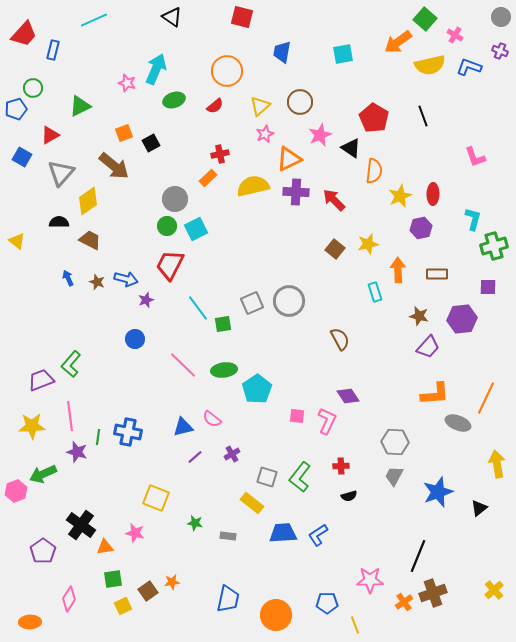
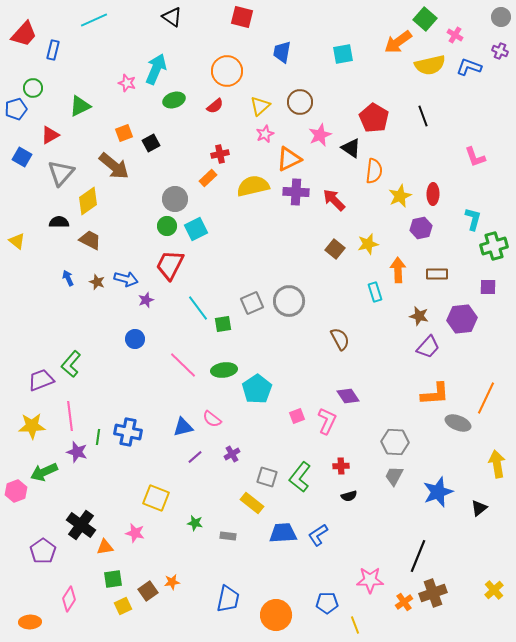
pink square at (297, 416): rotated 28 degrees counterclockwise
green arrow at (43, 474): moved 1 px right, 2 px up
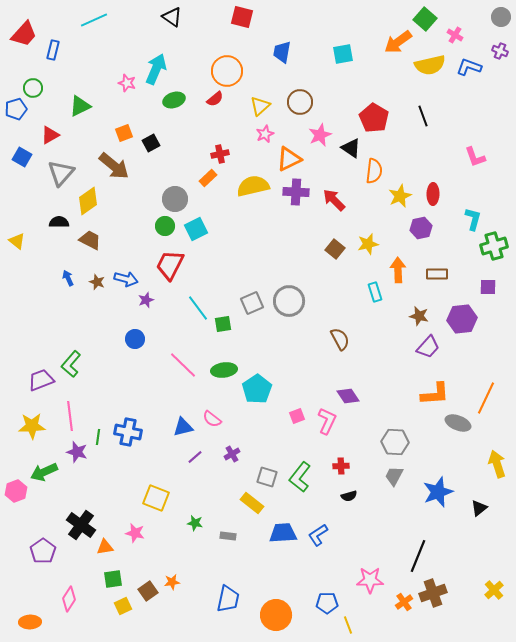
red semicircle at (215, 106): moved 7 px up
green circle at (167, 226): moved 2 px left
yellow arrow at (497, 464): rotated 8 degrees counterclockwise
yellow line at (355, 625): moved 7 px left
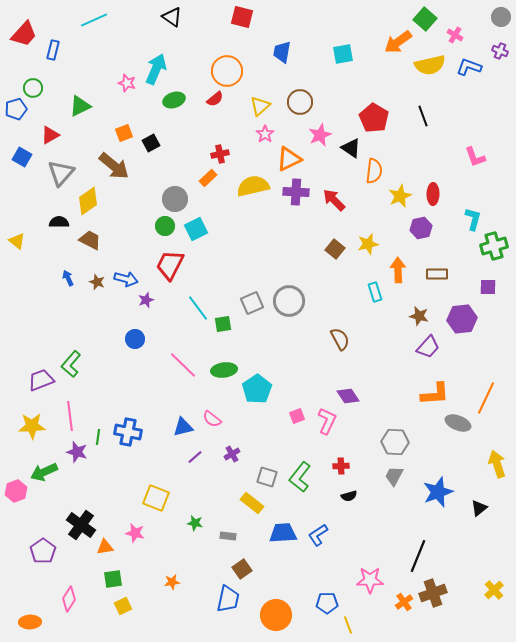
pink star at (265, 134): rotated 12 degrees counterclockwise
brown square at (148, 591): moved 94 px right, 22 px up
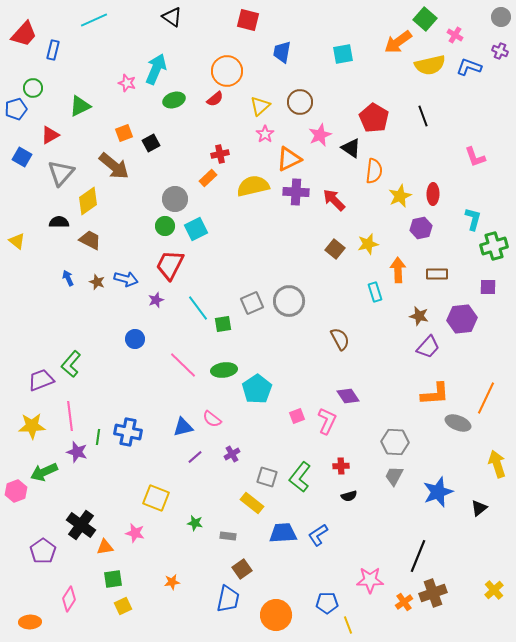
red square at (242, 17): moved 6 px right, 3 px down
purple star at (146, 300): moved 10 px right
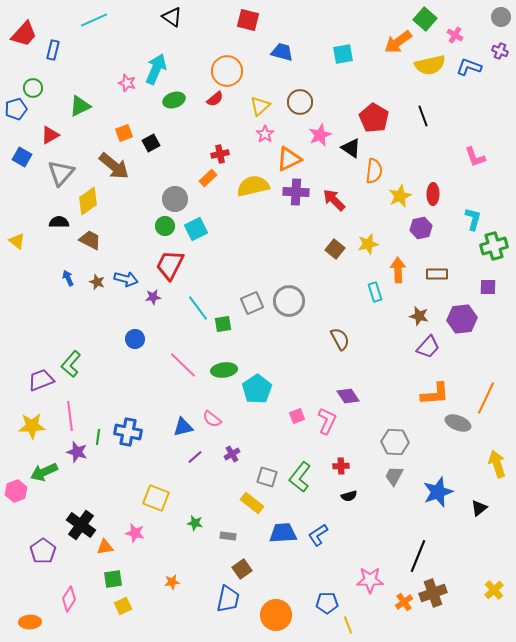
blue trapezoid at (282, 52): rotated 95 degrees clockwise
purple star at (156, 300): moved 3 px left, 3 px up; rotated 14 degrees clockwise
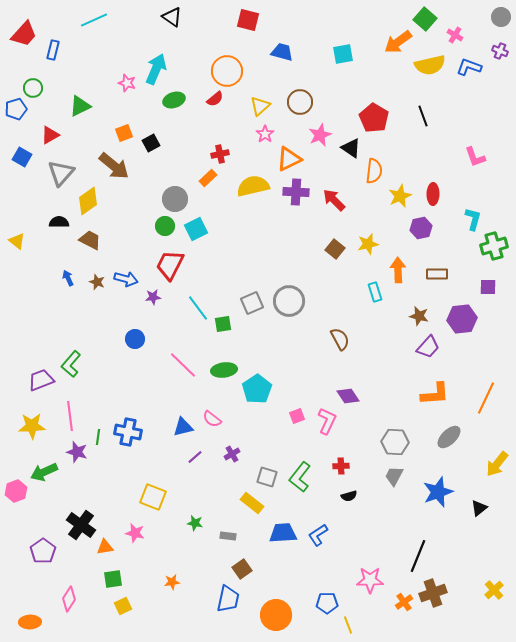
gray ellipse at (458, 423): moved 9 px left, 14 px down; rotated 65 degrees counterclockwise
yellow arrow at (497, 464): rotated 124 degrees counterclockwise
yellow square at (156, 498): moved 3 px left, 1 px up
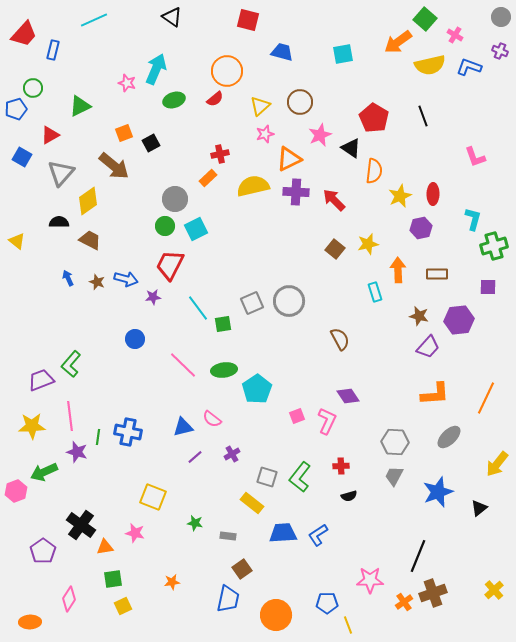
pink star at (265, 134): rotated 18 degrees clockwise
purple hexagon at (462, 319): moved 3 px left, 1 px down
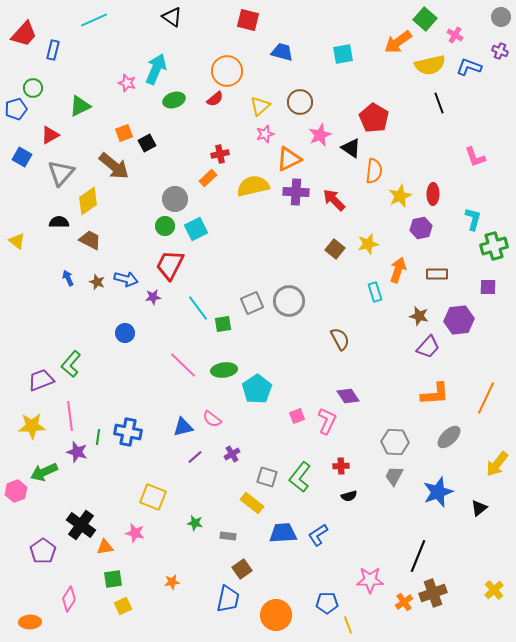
black line at (423, 116): moved 16 px right, 13 px up
black square at (151, 143): moved 4 px left
orange arrow at (398, 270): rotated 20 degrees clockwise
blue circle at (135, 339): moved 10 px left, 6 px up
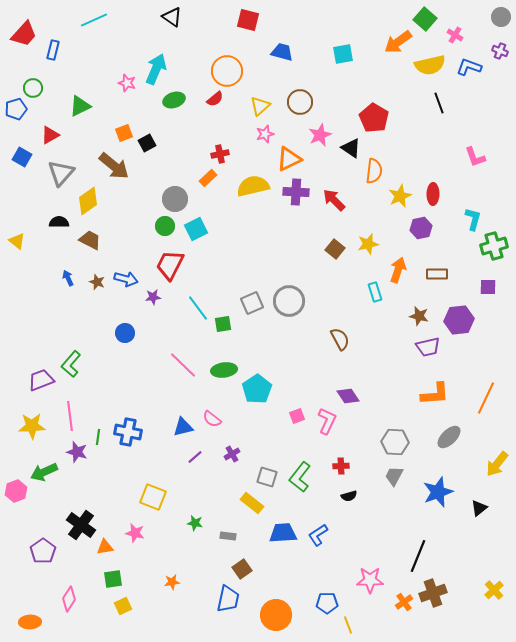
purple trapezoid at (428, 347): rotated 35 degrees clockwise
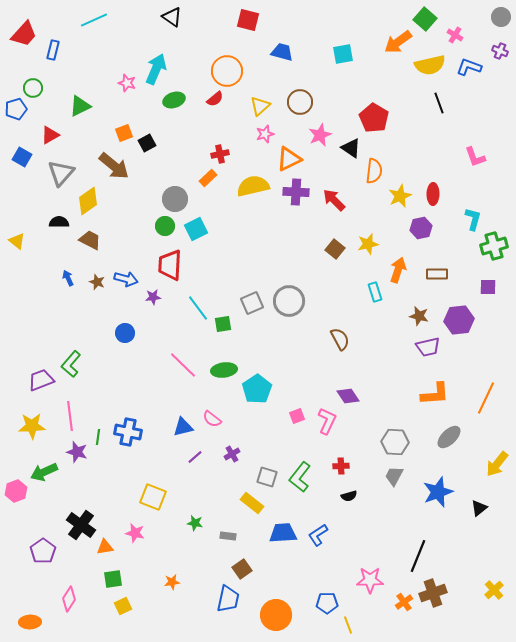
red trapezoid at (170, 265): rotated 24 degrees counterclockwise
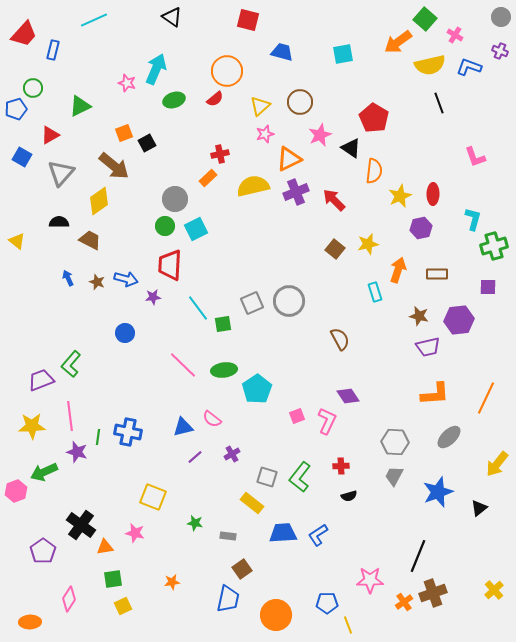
purple cross at (296, 192): rotated 25 degrees counterclockwise
yellow diamond at (88, 201): moved 11 px right
